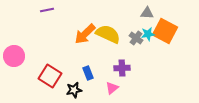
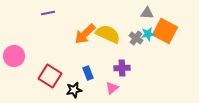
purple line: moved 1 px right, 3 px down
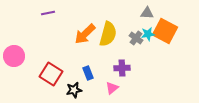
yellow semicircle: rotated 80 degrees clockwise
red square: moved 1 px right, 2 px up
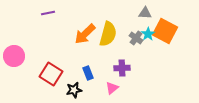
gray triangle: moved 2 px left
cyan star: rotated 24 degrees counterclockwise
